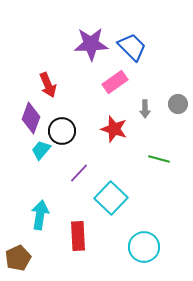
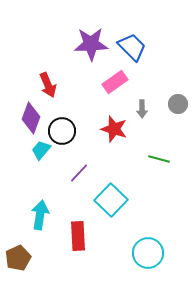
gray arrow: moved 3 px left
cyan square: moved 2 px down
cyan circle: moved 4 px right, 6 px down
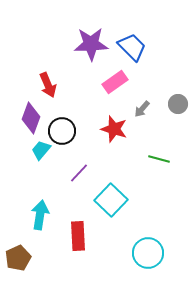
gray arrow: rotated 42 degrees clockwise
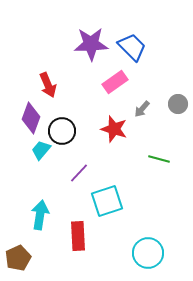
cyan square: moved 4 px left, 1 px down; rotated 28 degrees clockwise
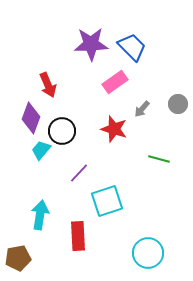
brown pentagon: rotated 15 degrees clockwise
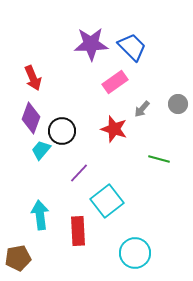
red arrow: moved 15 px left, 7 px up
cyan square: rotated 20 degrees counterclockwise
cyan arrow: rotated 16 degrees counterclockwise
red rectangle: moved 5 px up
cyan circle: moved 13 px left
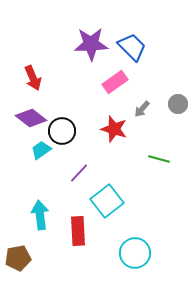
purple diamond: rotated 72 degrees counterclockwise
cyan trapezoid: rotated 15 degrees clockwise
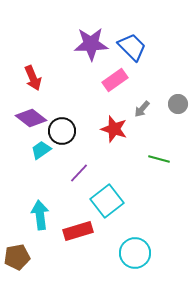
pink rectangle: moved 2 px up
red rectangle: rotated 76 degrees clockwise
brown pentagon: moved 1 px left, 1 px up
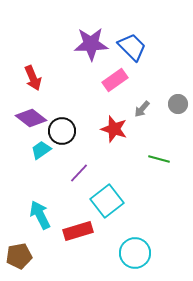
cyan arrow: rotated 20 degrees counterclockwise
brown pentagon: moved 2 px right, 1 px up
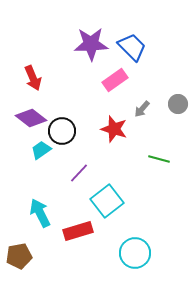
cyan arrow: moved 2 px up
